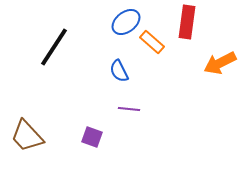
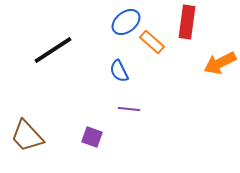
black line: moved 1 px left, 3 px down; rotated 24 degrees clockwise
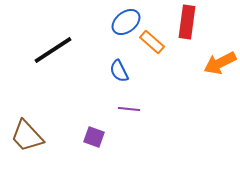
purple square: moved 2 px right
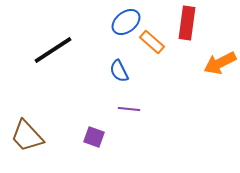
red rectangle: moved 1 px down
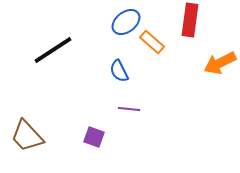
red rectangle: moved 3 px right, 3 px up
